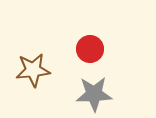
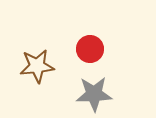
brown star: moved 4 px right, 4 px up
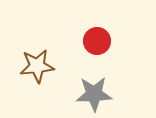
red circle: moved 7 px right, 8 px up
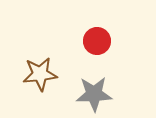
brown star: moved 3 px right, 8 px down
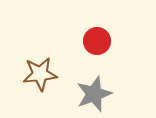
gray star: rotated 18 degrees counterclockwise
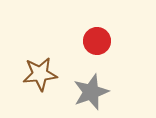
gray star: moved 3 px left, 2 px up
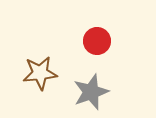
brown star: moved 1 px up
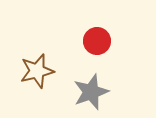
brown star: moved 3 px left, 2 px up; rotated 8 degrees counterclockwise
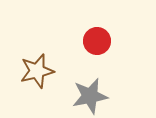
gray star: moved 1 px left, 4 px down; rotated 9 degrees clockwise
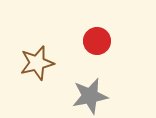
brown star: moved 8 px up
